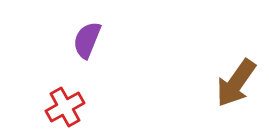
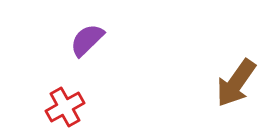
purple semicircle: rotated 24 degrees clockwise
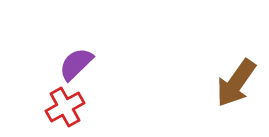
purple semicircle: moved 11 px left, 24 px down
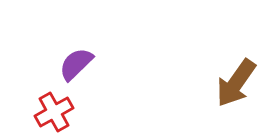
red cross: moved 11 px left, 5 px down
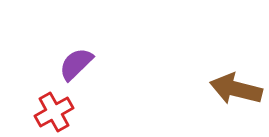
brown arrow: moved 6 px down; rotated 69 degrees clockwise
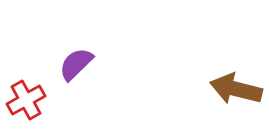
red cross: moved 28 px left, 12 px up
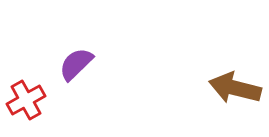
brown arrow: moved 1 px left, 1 px up
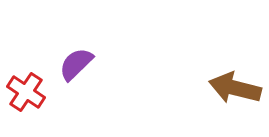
red cross: moved 8 px up; rotated 27 degrees counterclockwise
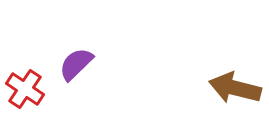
red cross: moved 1 px left, 3 px up
